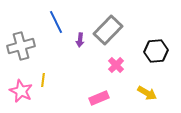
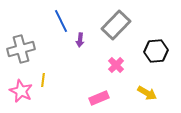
blue line: moved 5 px right, 1 px up
gray rectangle: moved 8 px right, 5 px up
gray cross: moved 3 px down
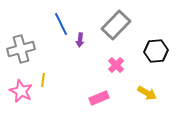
blue line: moved 3 px down
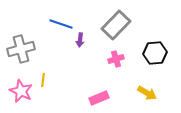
blue line: rotated 45 degrees counterclockwise
black hexagon: moved 1 px left, 2 px down
pink cross: moved 6 px up; rotated 28 degrees clockwise
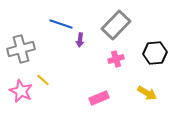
yellow line: rotated 56 degrees counterclockwise
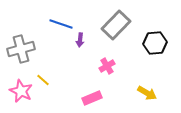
black hexagon: moved 10 px up
pink cross: moved 9 px left, 7 px down; rotated 14 degrees counterclockwise
pink rectangle: moved 7 px left
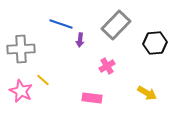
gray cross: rotated 12 degrees clockwise
pink rectangle: rotated 30 degrees clockwise
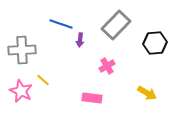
gray cross: moved 1 px right, 1 px down
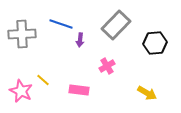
gray cross: moved 16 px up
pink rectangle: moved 13 px left, 8 px up
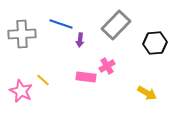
pink rectangle: moved 7 px right, 13 px up
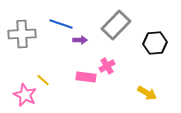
purple arrow: rotated 96 degrees counterclockwise
pink star: moved 4 px right, 4 px down
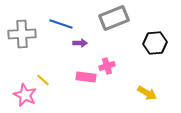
gray rectangle: moved 2 px left, 7 px up; rotated 24 degrees clockwise
purple arrow: moved 3 px down
pink cross: rotated 14 degrees clockwise
